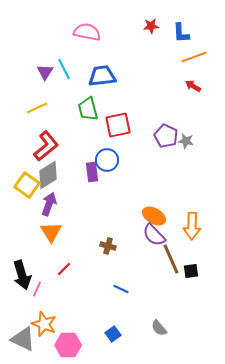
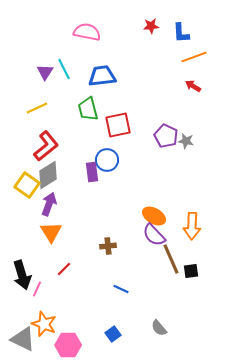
brown cross: rotated 21 degrees counterclockwise
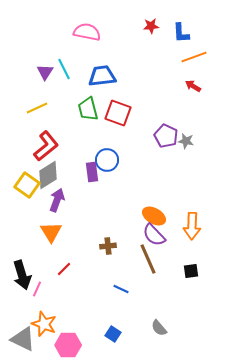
red square: moved 12 px up; rotated 32 degrees clockwise
purple arrow: moved 8 px right, 4 px up
brown line: moved 23 px left
blue square: rotated 21 degrees counterclockwise
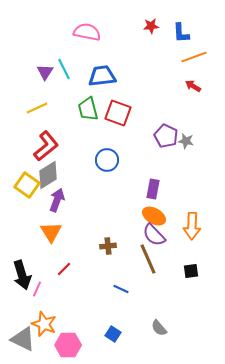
purple rectangle: moved 61 px right, 17 px down; rotated 18 degrees clockwise
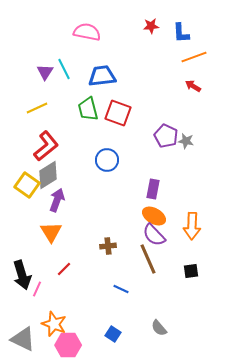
orange star: moved 10 px right
